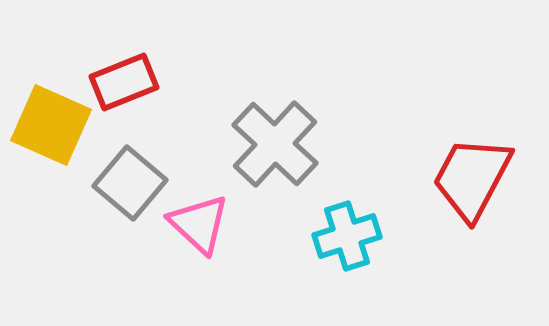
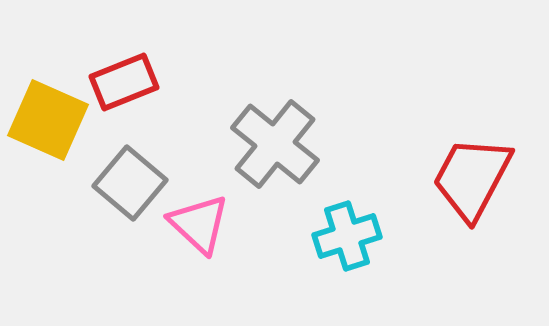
yellow square: moved 3 px left, 5 px up
gray cross: rotated 4 degrees counterclockwise
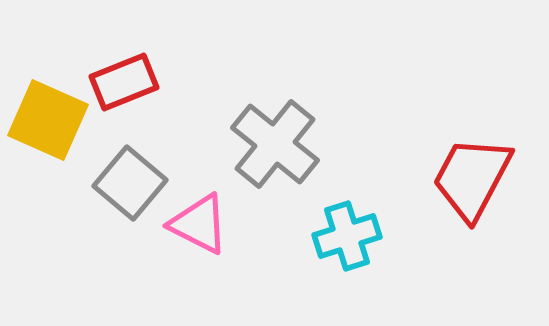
pink triangle: rotated 16 degrees counterclockwise
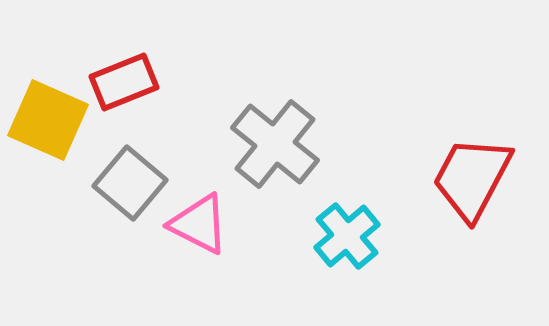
cyan cross: rotated 22 degrees counterclockwise
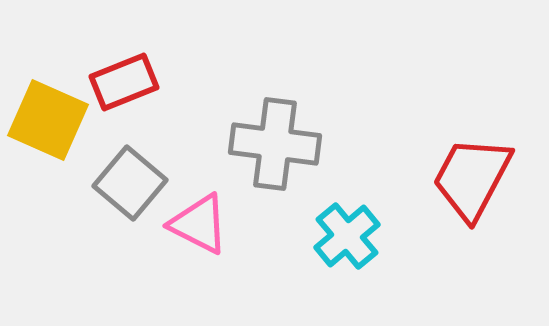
gray cross: rotated 32 degrees counterclockwise
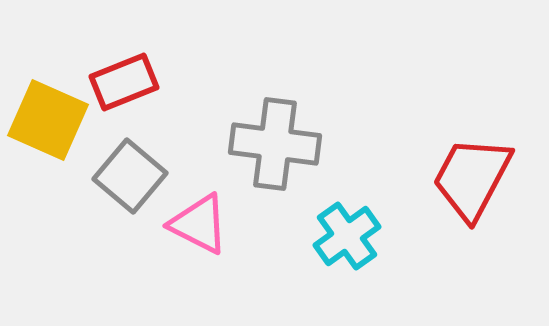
gray square: moved 7 px up
cyan cross: rotated 4 degrees clockwise
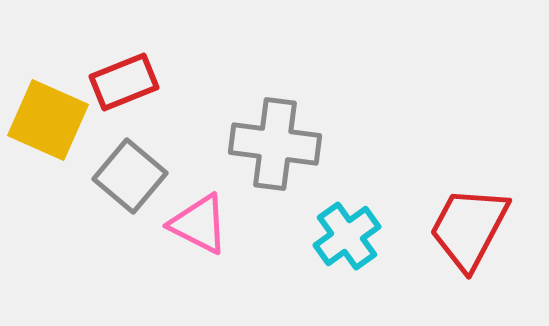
red trapezoid: moved 3 px left, 50 px down
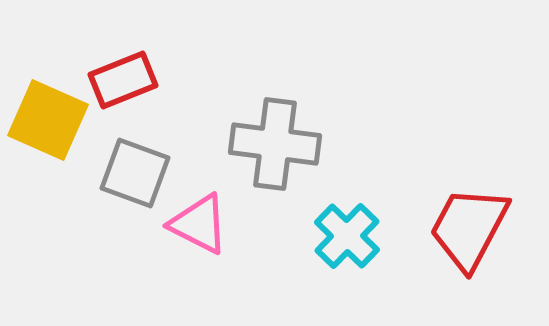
red rectangle: moved 1 px left, 2 px up
gray square: moved 5 px right, 3 px up; rotated 20 degrees counterclockwise
cyan cross: rotated 10 degrees counterclockwise
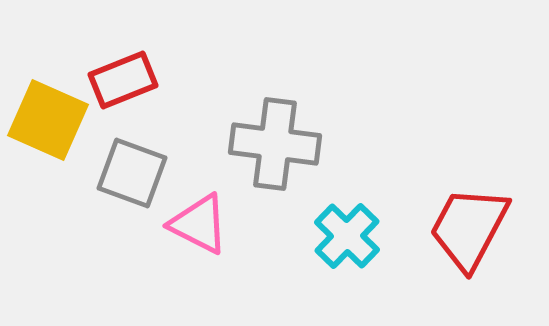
gray square: moved 3 px left
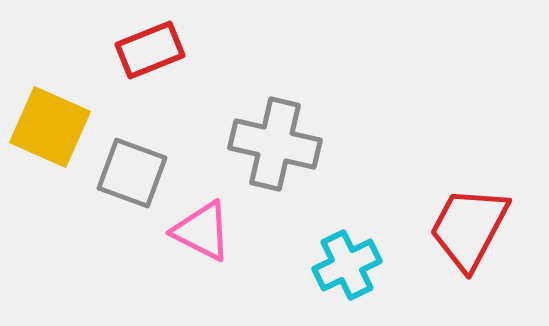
red rectangle: moved 27 px right, 30 px up
yellow square: moved 2 px right, 7 px down
gray cross: rotated 6 degrees clockwise
pink triangle: moved 3 px right, 7 px down
cyan cross: moved 29 px down; rotated 20 degrees clockwise
